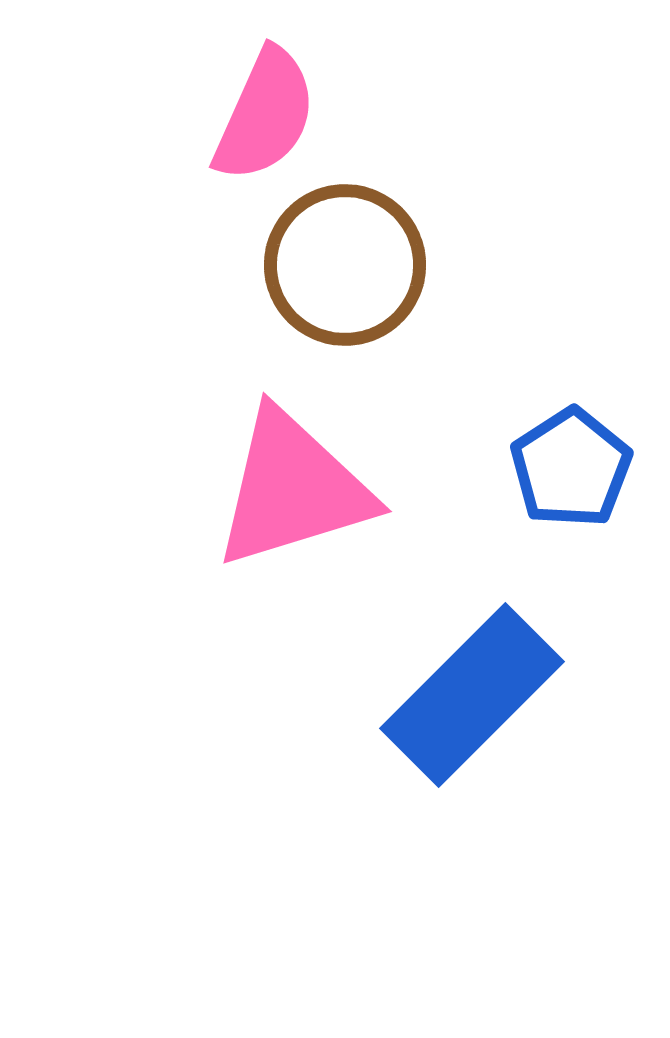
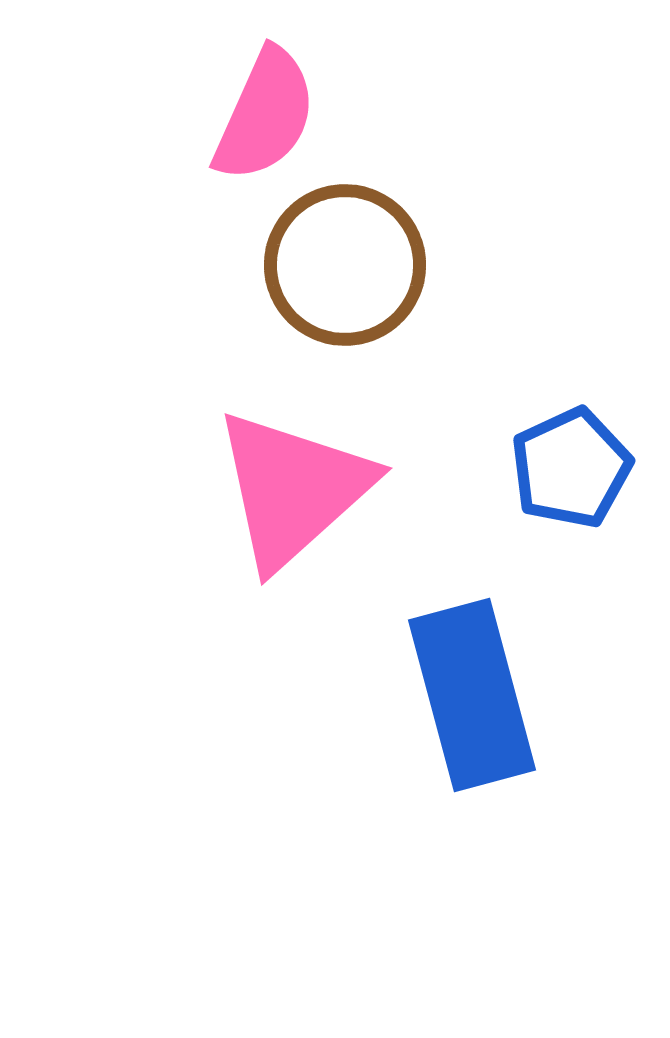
blue pentagon: rotated 8 degrees clockwise
pink triangle: rotated 25 degrees counterclockwise
blue rectangle: rotated 60 degrees counterclockwise
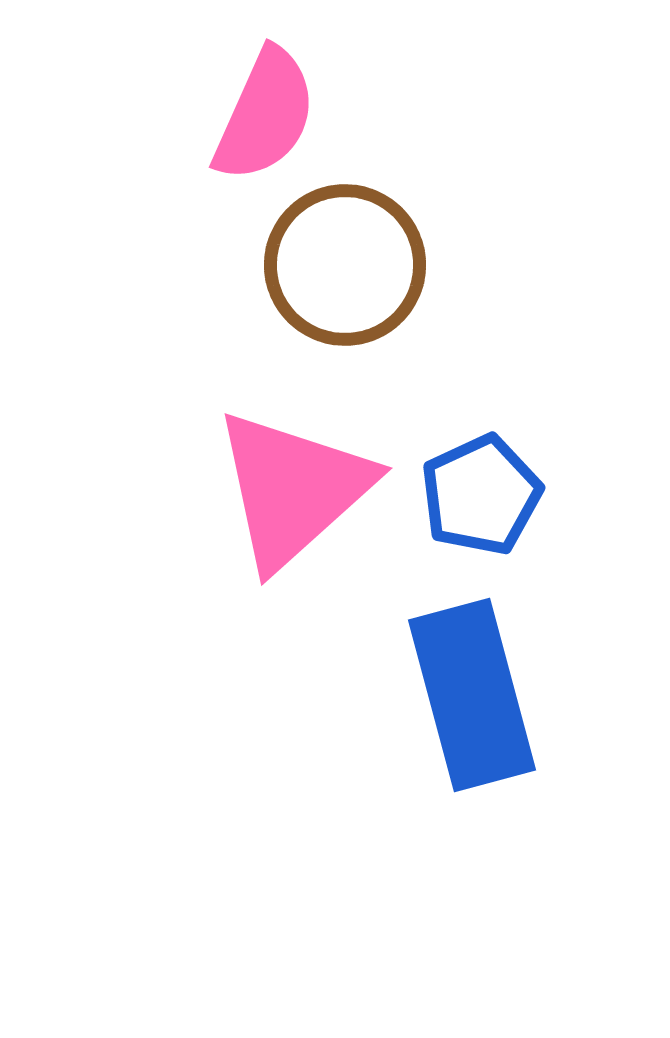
blue pentagon: moved 90 px left, 27 px down
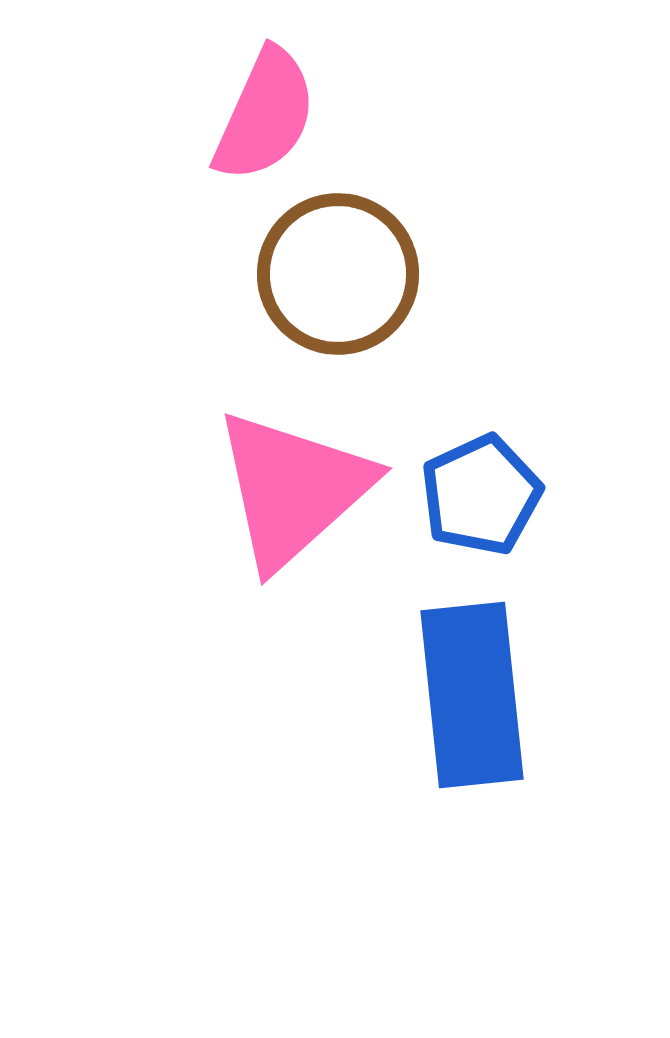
brown circle: moved 7 px left, 9 px down
blue rectangle: rotated 9 degrees clockwise
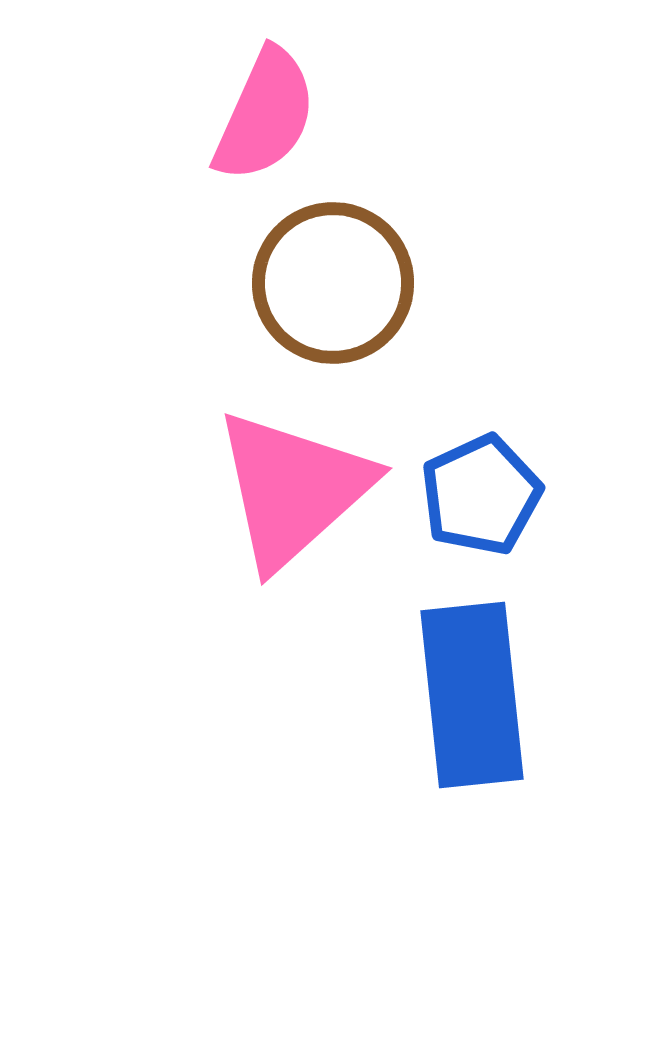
brown circle: moved 5 px left, 9 px down
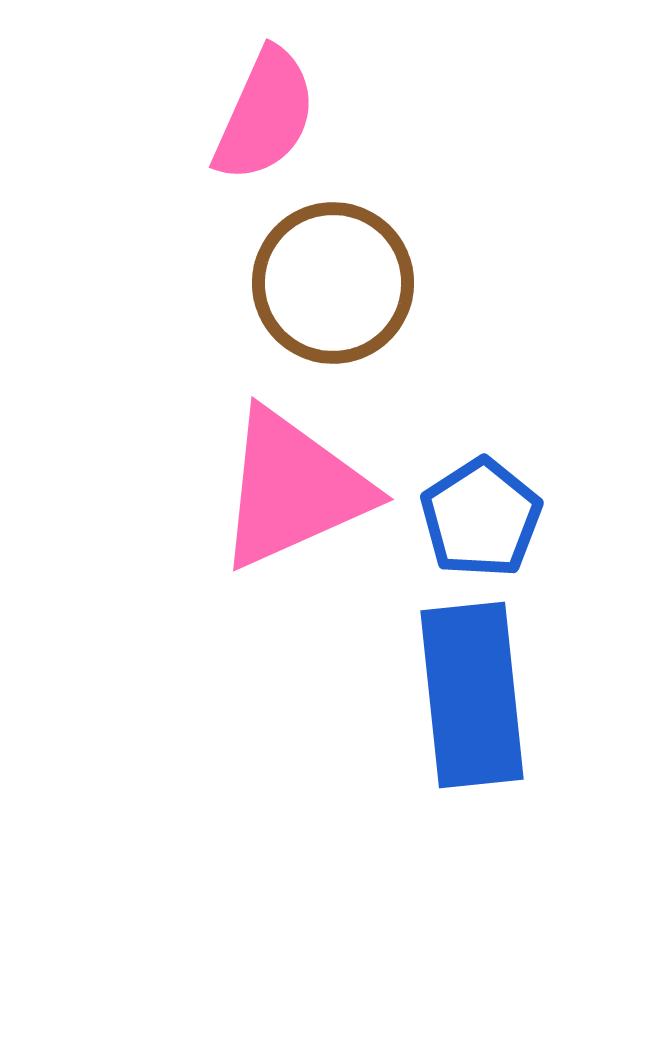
pink triangle: rotated 18 degrees clockwise
blue pentagon: moved 23 px down; rotated 8 degrees counterclockwise
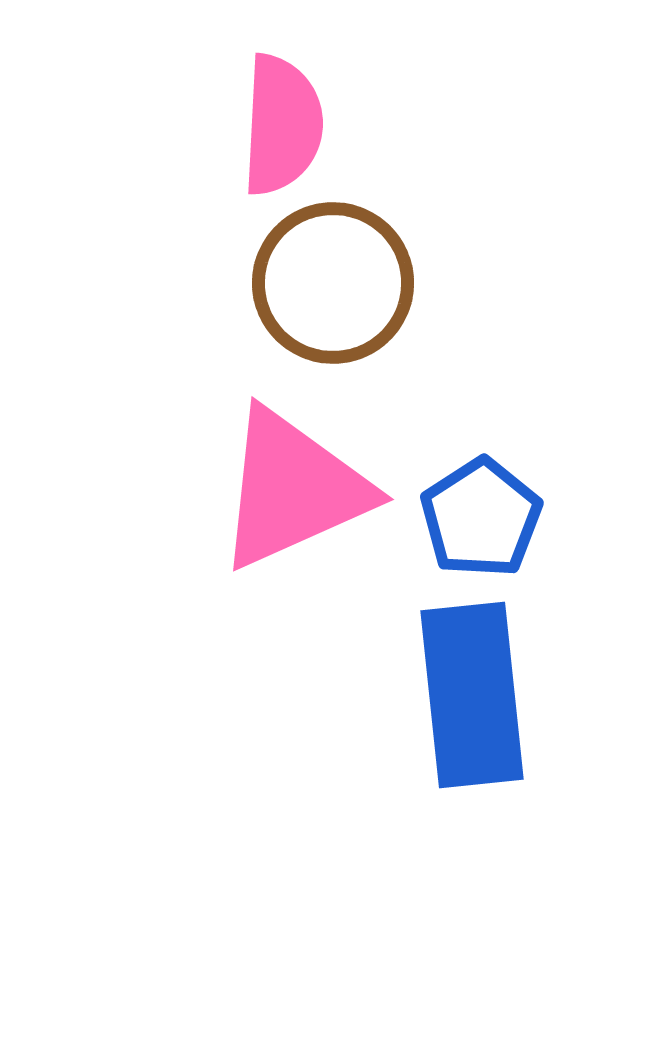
pink semicircle: moved 17 px right, 10 px down; rotated 21 degrees counterclockwise
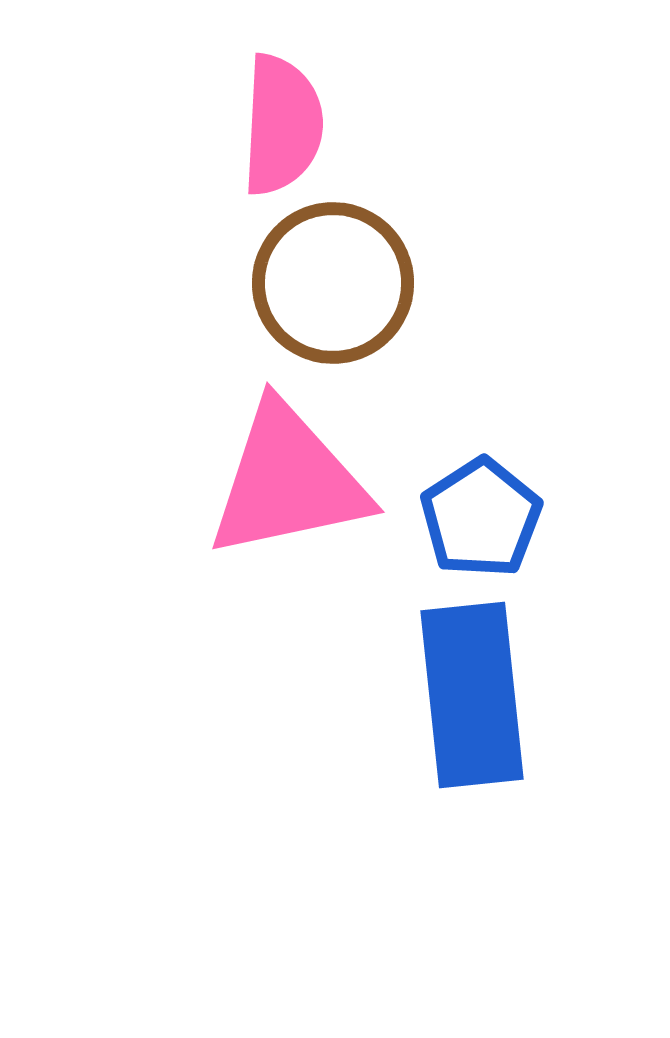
pink triangle: moved 5 px left, 8 px up; rotated 12 degrees clockwise
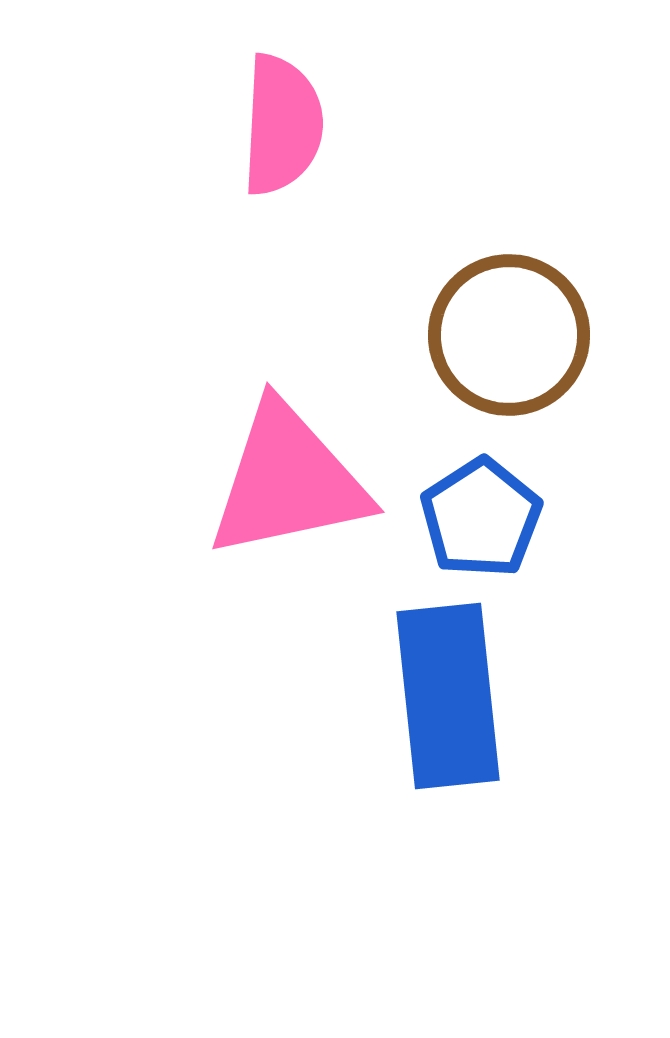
brown circle: moved 176 px right, 52 px down
blue rectangle: moved 24 px left, 1 px down
